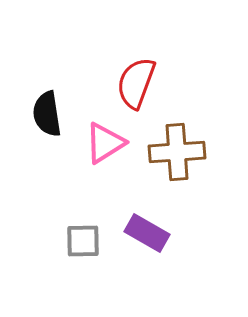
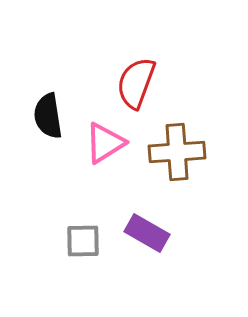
black semicircle: moved 1 px right, 2 px down
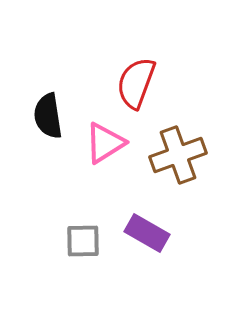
brown cross: moved 1 px right, 3 px down; rotated 16 degrees counterclockwise
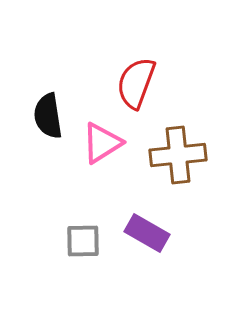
pink triangle: moved 3 px left
brown cross: rotated 14 degrees clockwise
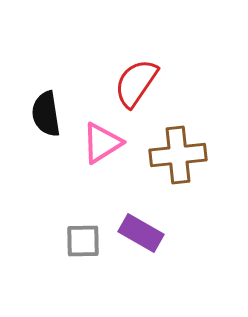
red semicircle: rotated 14 degrees clockwise
black semicircle: moved 2 px left, 2 px up
purple rectangle: moved 6 px left
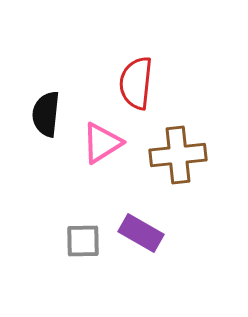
red semicircle: rotated 28 degrees counterclockwise
black semicircle: rotated 15 degrees clockwise
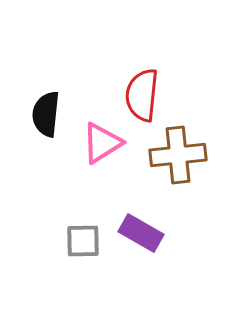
red semicircle: moved 6 px right, 12 px down
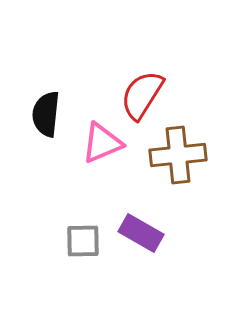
red semicircle: rotated 26 degrees clockwise
pink triangle: rotated 9 degrees clockwise
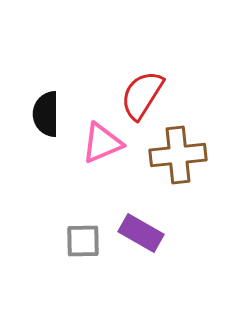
black semicircle: rotated 6 degrees counterclockwise
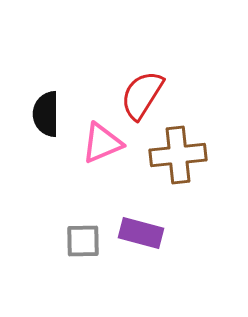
purple rectangle: rotated 15 degrees counterclockwise
